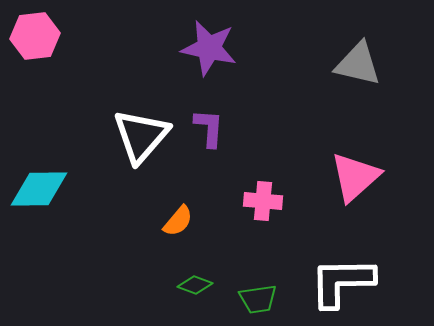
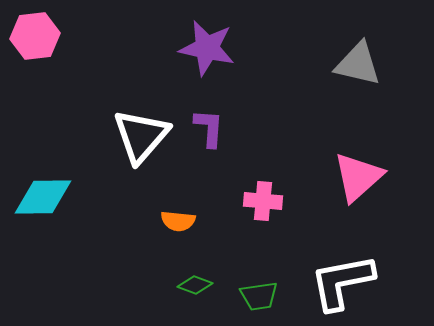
purple star: moved 2 px left
pink triangle: moved 3 px right
cyan diamond: moved 4 px right, 8 px down
orange semicircle: rotated 56 degrees clockwise
white L-shape: rotated 10 degrees counterclockwise
green trapezoid: moved 1 px right, 3 px up
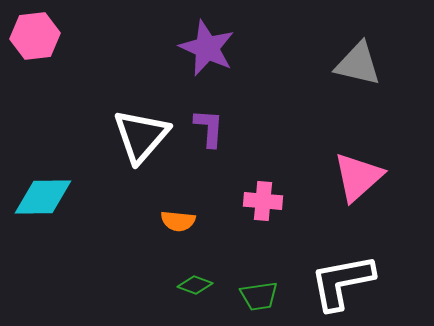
purple star: rotated 12 degrees clockwise
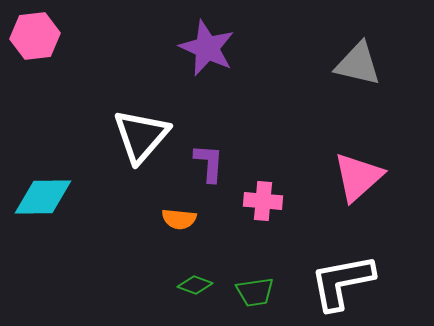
purple L-shape: moved 35 px down
orange semicircle: moved 1 px right, 2 px up
green trapezoid: moved 4 px left, 4 px up
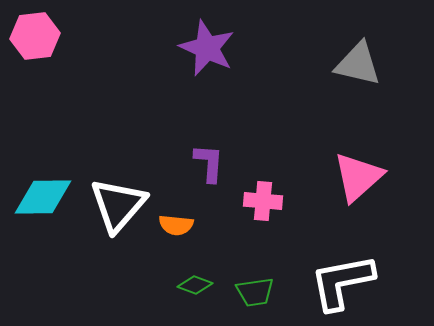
white triangle: moved 23 px left, 69 px down
orange semicircle: moved 3 px left, 6 px down
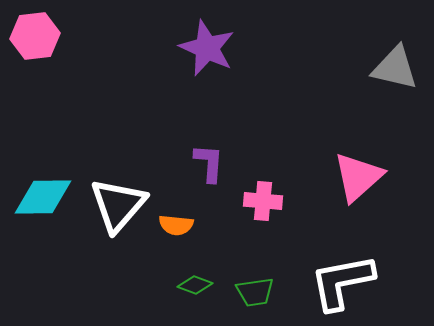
gray triangle: moved 37 px right, 4 px down
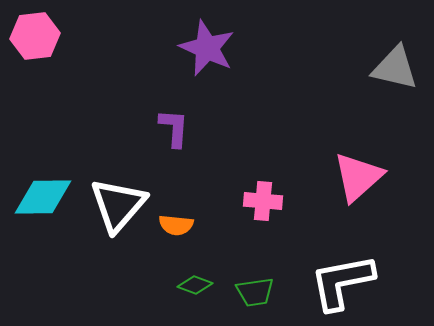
purple L-shape: moved 35 px left, 35 px up
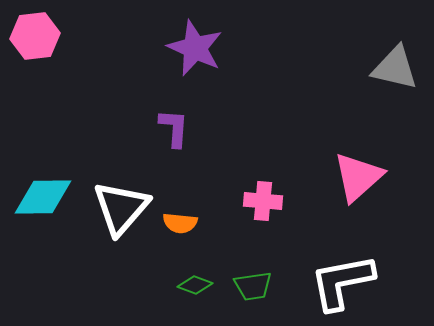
purple star: moved 12 px left
white triangle: moved 3 px right, 3 px down
orange semicircle: moved 4 px right, 2 px up
green trapezoid: moved 2 px left, 6 px up
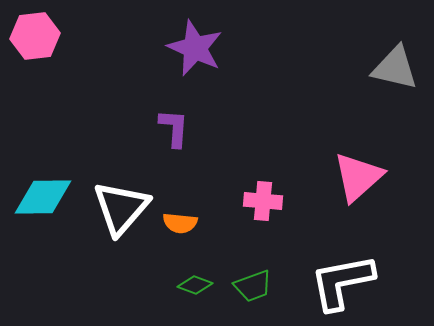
green trapezoid: rotated 12 degrees counterclockwise
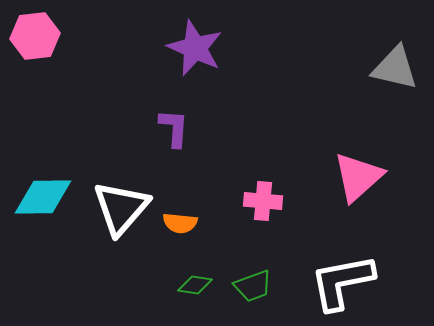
green diamond: rotated 12 degrees counterclockwise
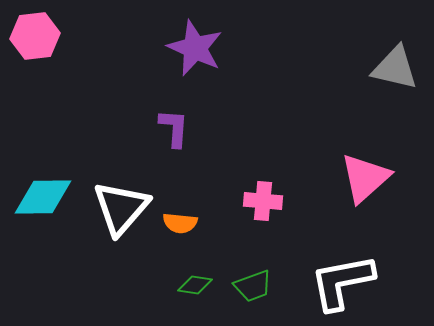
pink triangle: moved 7 px right, 1 px down
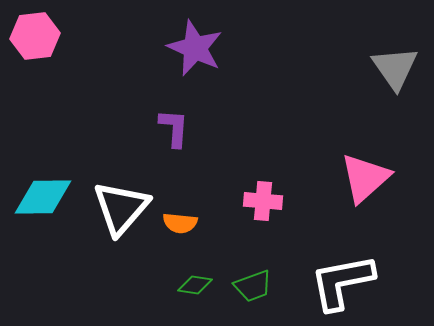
gray triangle: rotated 42 degrees clockwise
